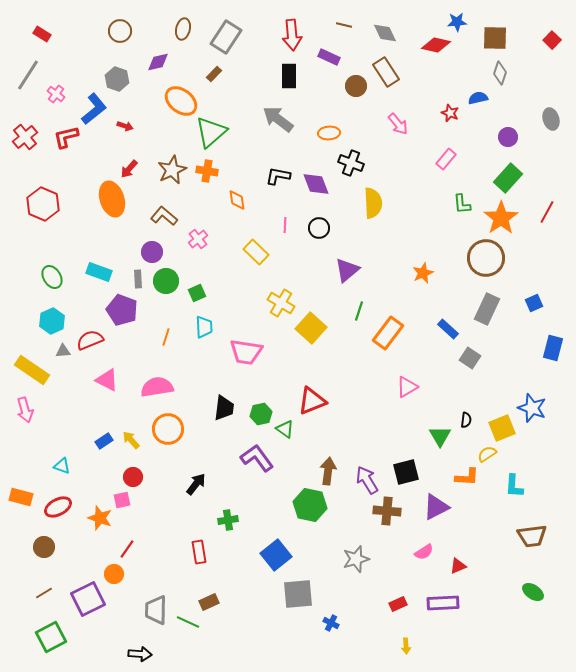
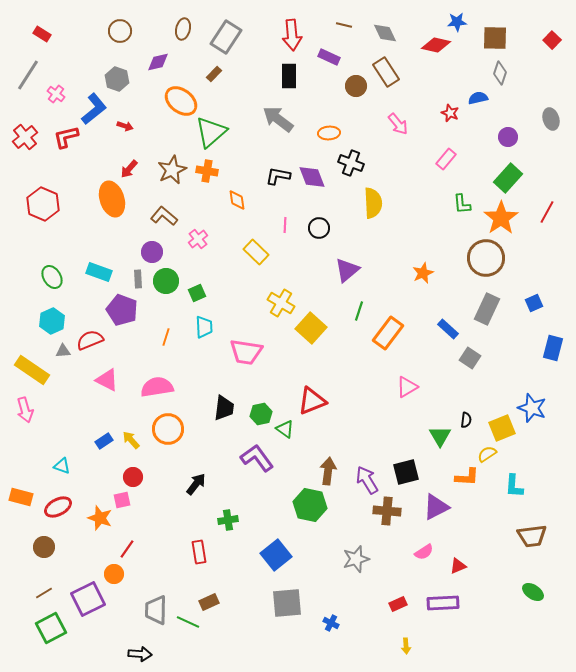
purple diamond at (316, 184): moved 4 px left, 7 px up
gray square at (298, 594): moved 11 px left, 9 px down
green square at (51, 637): moved 9 px up
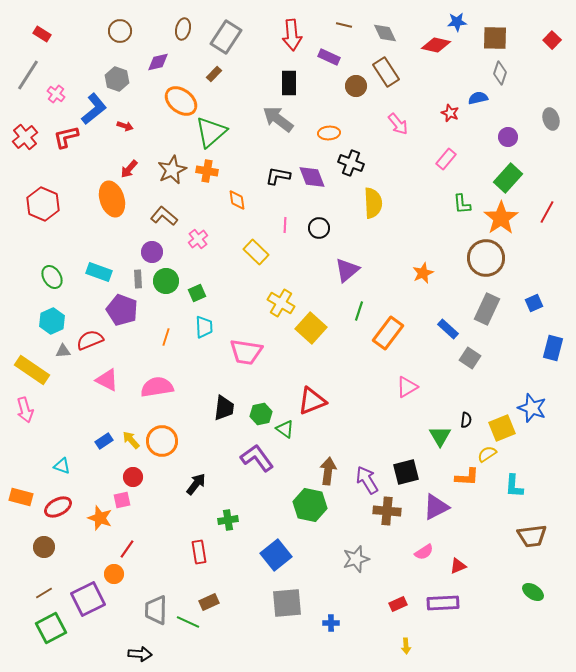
black rectangle at (289, 76): moved 7 px down
orange circle at (168, 429): moved 6 px left, 12 px down
blue cross at (331, 623): rotated 28 degrees counterclockwise
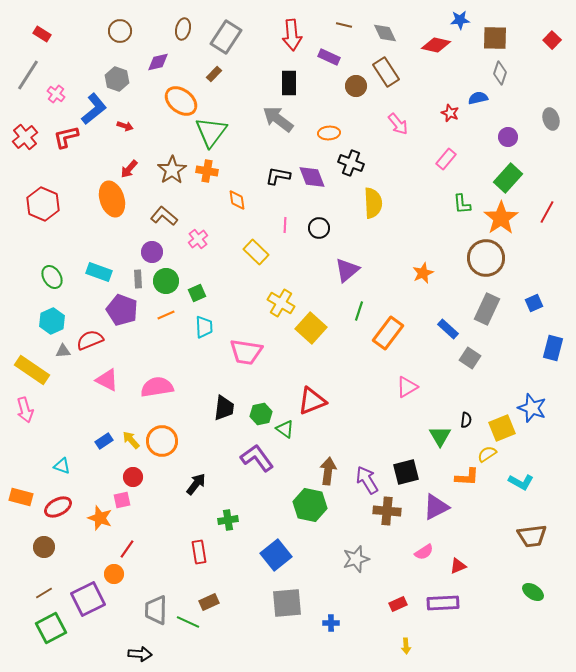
blue star at (457, 22): moved 3 px right, 2 px up
green triangle at (211, 132): rotated 12 degrees counterclockwise
brown star at (172, 170): rotated 8 degrees counterclockwise
orange line at (166, 337): moved 22 px up; rotated 48 degrees clockwise
cyan L-shape at (514, 486): moved 7 px right, 4 px up; rotated 65 degrees counterclockwise
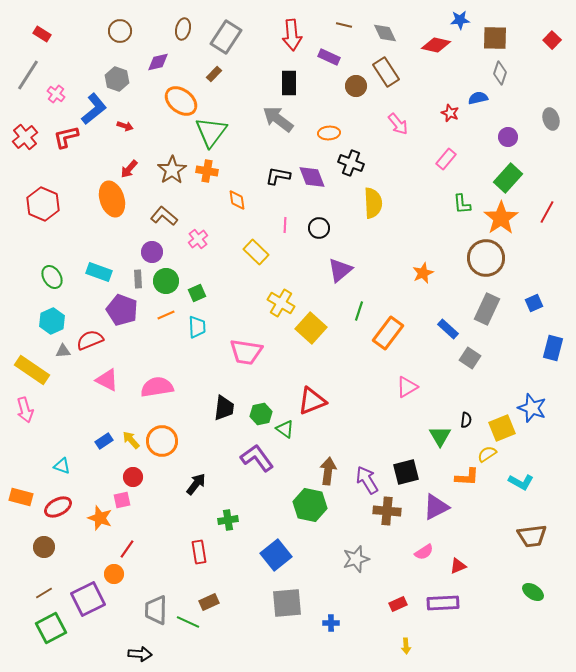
purple triangle at (347, 270): moved 7 px left
cyan trapezoid at (204, 327): moved 7 px left
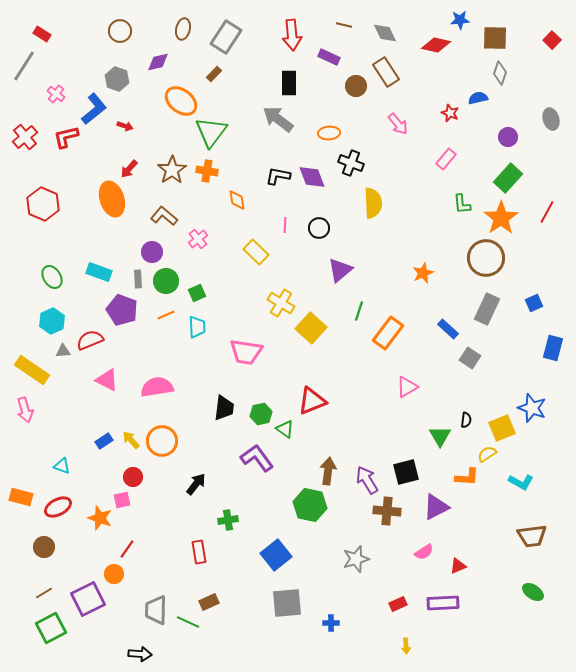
gray line at (28, 75): moved 4 px left, 9 px up
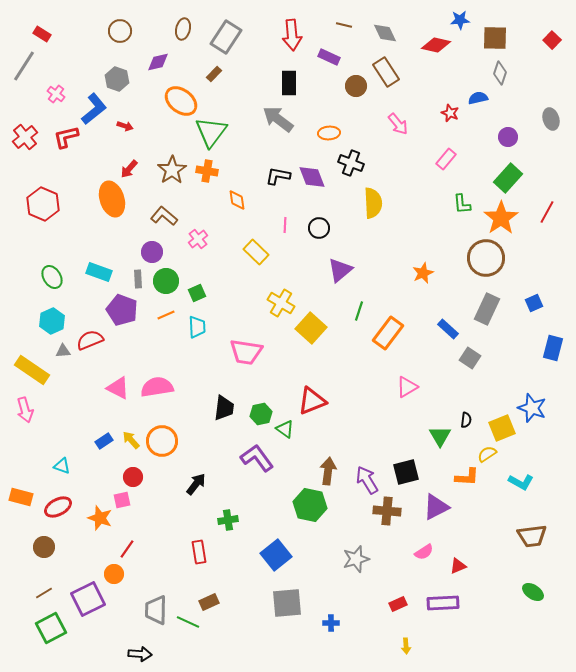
pink triangle at (107, 380): moved 11 px right, 8 px down
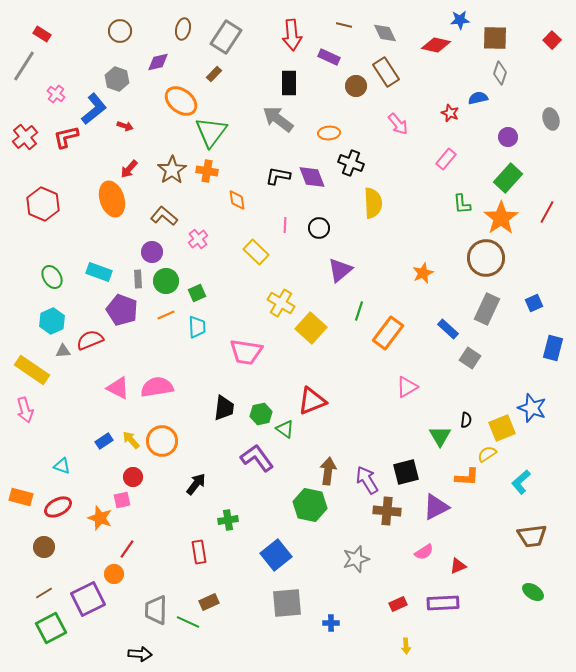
cyan L-shape at (521, 482): rotated 110 degrees clockwise
